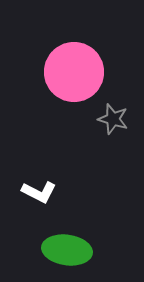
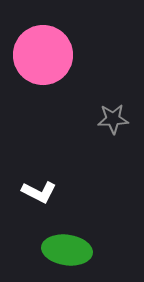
pink circle: moved 31 px left, 17 px up
gray star: rotated 20 degrees counterclockwise
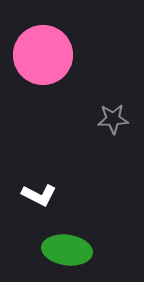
white L-shape: moved 3 px down
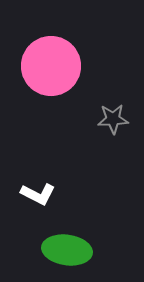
pink circle: moved 8 px right, 11 px down
white L-shape: moved 1 px left, 1 px up
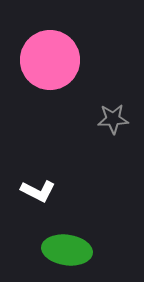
pink circle: moved 1 px left, 6 px up
white L-shape: moved 3 px up
